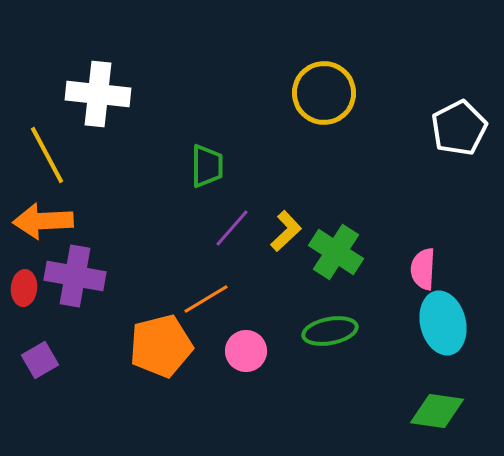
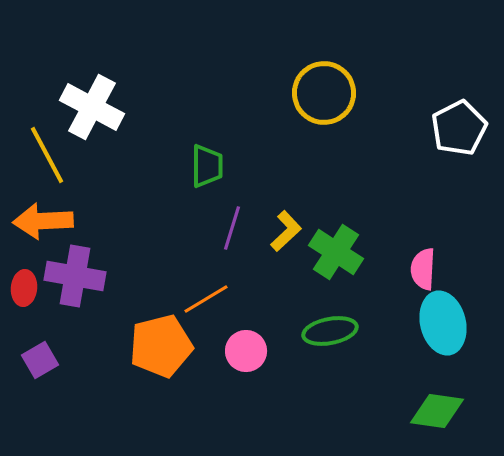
white cross: moved 6 px left, 13 px down; rotated 22 degrees clockwise
purple line: rotated 24 degrees counterclockwise
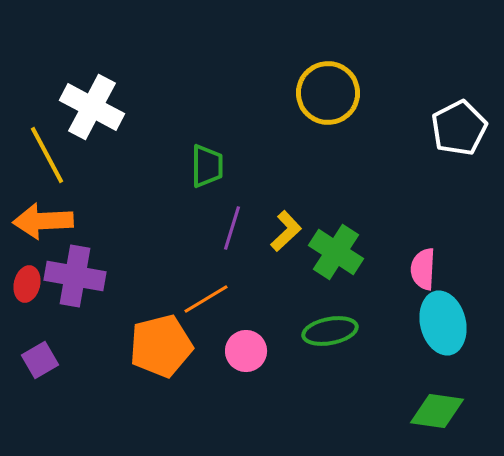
yellow circle: moved 4 px right
red ellipse: moved 3 px right, 4 px up; rotated 8 degrees clockwise
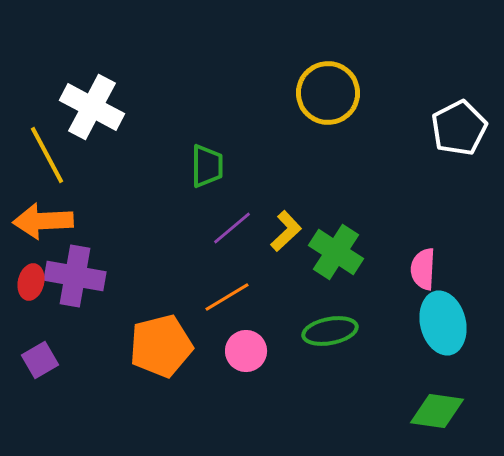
purple line: rotated 33 degrees clockwise
red ellipse: moved 4 px right, 2 px up
orange line: moved 21 px right, 2 px up
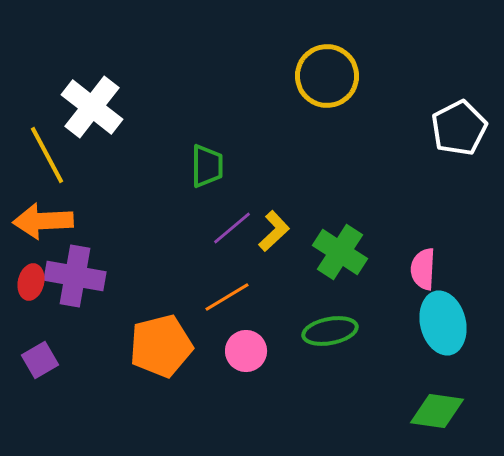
yellow circle: moved 1 px left, 17 px up
white cross: rotated 10 degrees clockwise
yellow L-shape: moved 12 px left
green cross: moved 4 px right
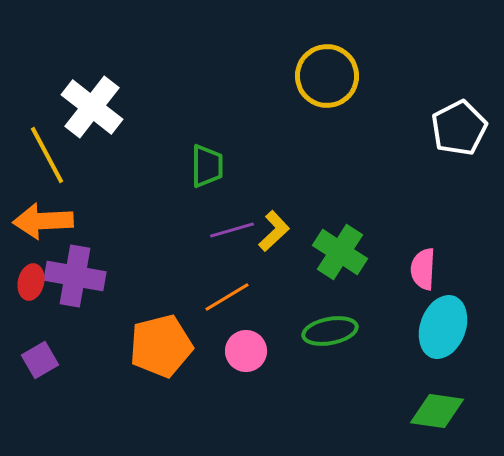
purple line: moved 2 px down; rotated 24 degrees clockwise
cyan ellipse: moved 4 px down; rotated 34 degrees clockwise
